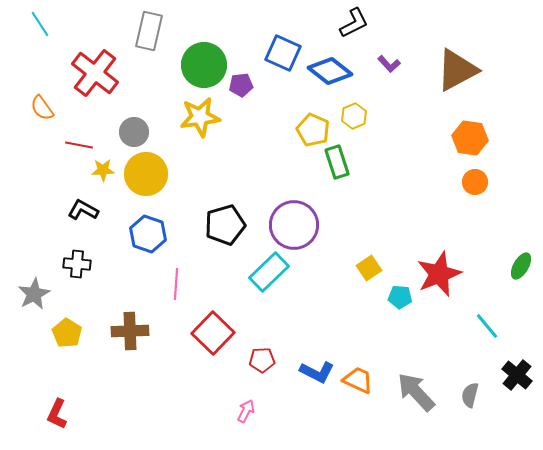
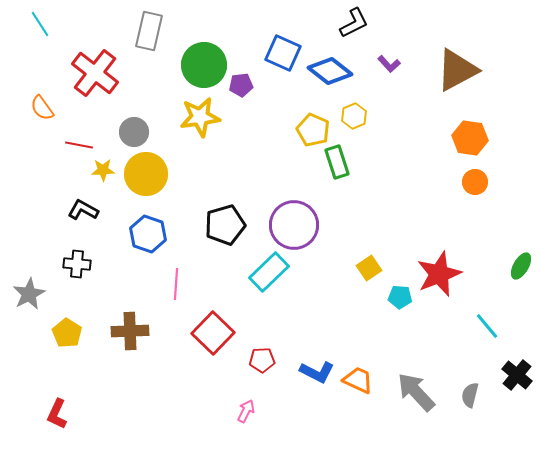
gray star at (34, 294): moved 5 px left
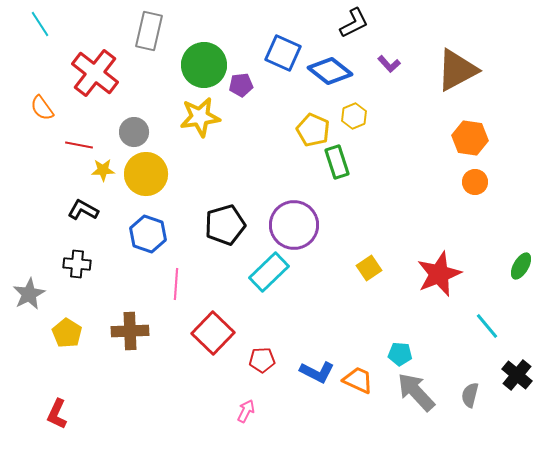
cyan pentagon at (400, 297): moved 57 px down
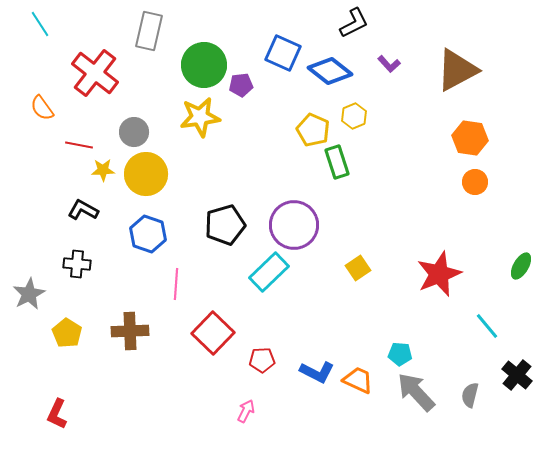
yellow square at (369, 268): moved 11 px left
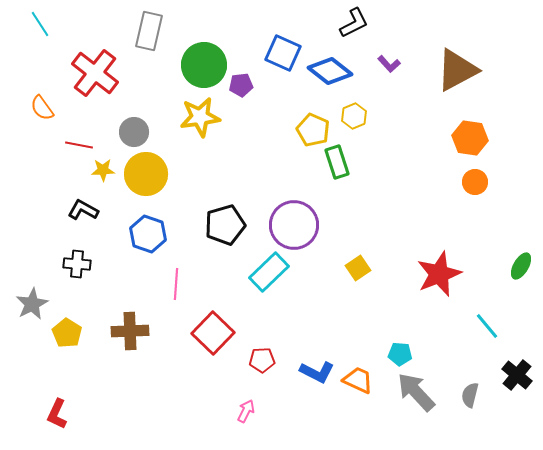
gray star at (29, 294): moved 3 px right, 10 px down
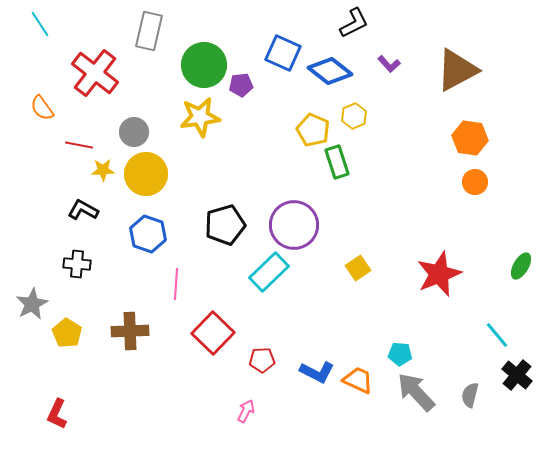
cyan line at (487, 326): moved 10 px right, 9 px down
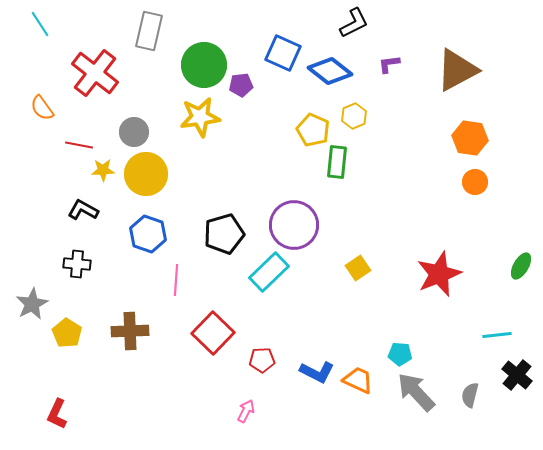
purple L-shape at (389, 64): rotated 125 degrees clockwise
green rectangle at (337, 162): rotated 24 degrees clockwise
black pentagon at (225, 225): moved 1 px left, 9 px down
pink line at (176, 284): moved 4 px up
cyan line at (497, 335): rotated 56 degrees counterclockwise
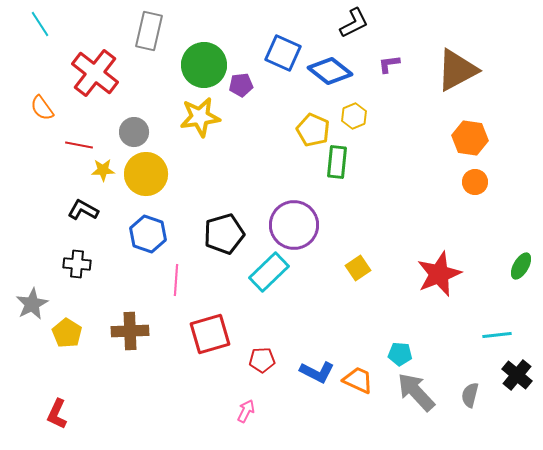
red square at (213, 333): moved 3 px left, 1 px down; rotated 30 degrees clockwise
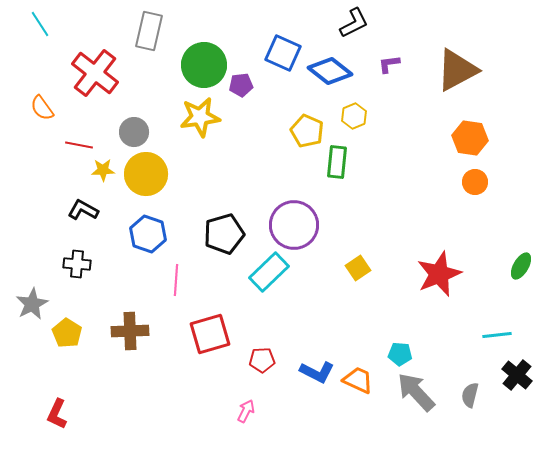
yellow pentagon at (313, 130): moved 6 px left, 1 px down
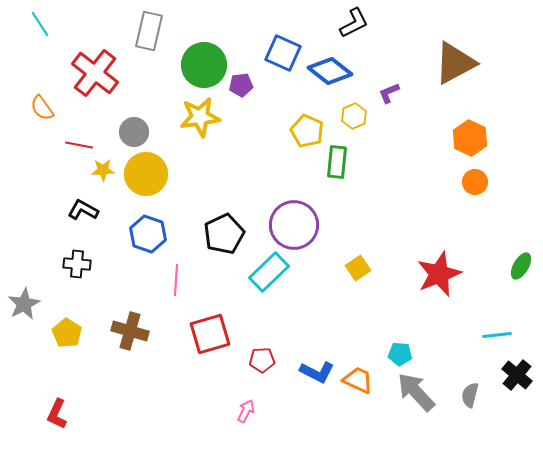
purple L-shape at (389, 64): moved 29 px down; rotated 15 degrees counterclockwise
brown triangle at (457, 70): moved 2 px left, 7 px up
orange hexagon at (470, 138): rotated 16 degrees clockwise
black pentagon at (224, 234): rotated 9 degrees counterclockwise
gray star at (32, 304): moved 8 px left
brown cross at (130, 331): rotated 18 degrees clockwise
